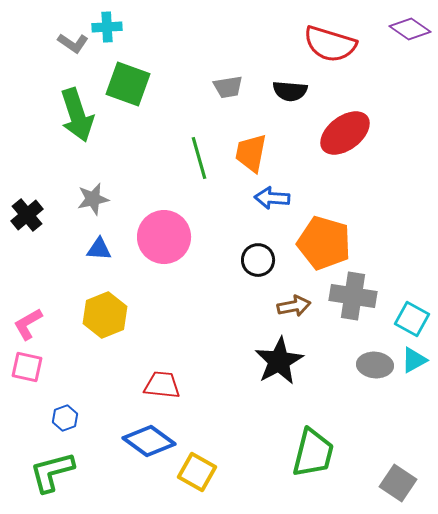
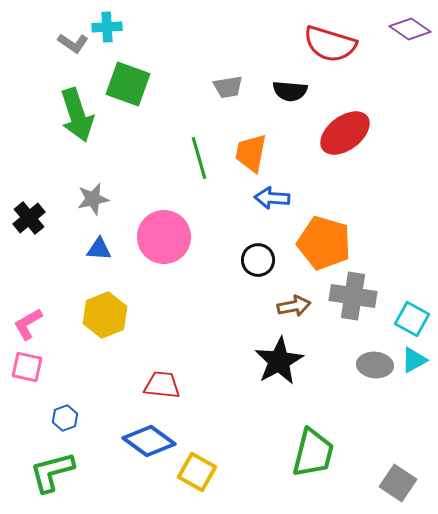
black cross: moved 2 px right, 3 px down
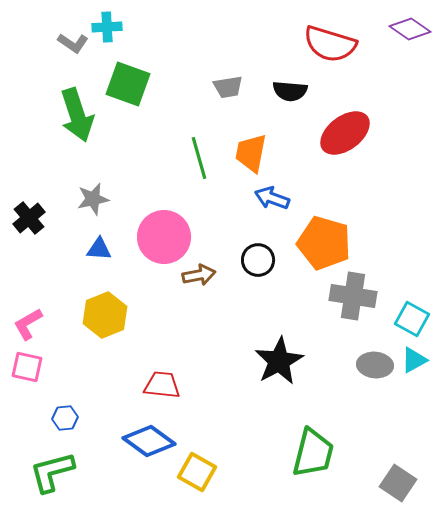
blue arrow: rotated 16 degrees clockwise
brown arrow: moved 95 px left, 31 px up
blue hexagon: rotated 15 degrees clockwise
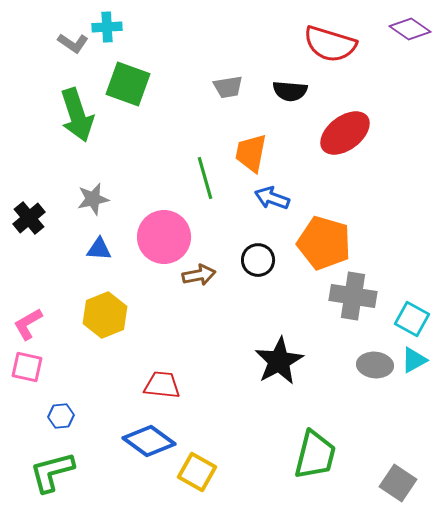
green line: moved 6 px right, 20 px down
blue hexagon: moved 4 px left, 2 px up
green trapezoid: moved 2 px right, 2 px down
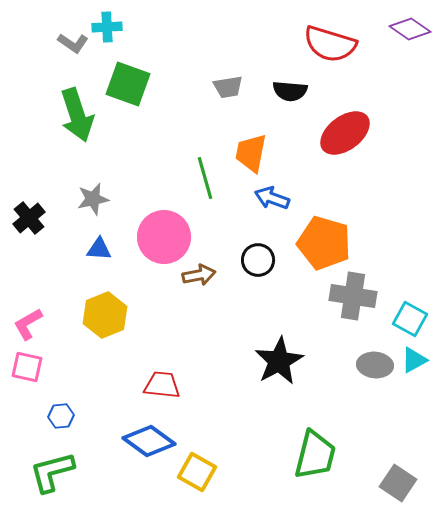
cyan square: moved 2 px left
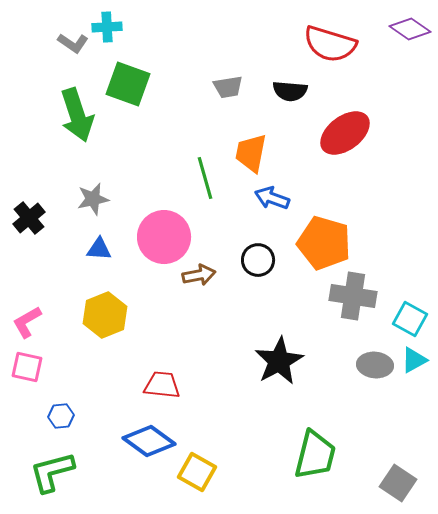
pink L-shape: moved 1 px left, 2 px up
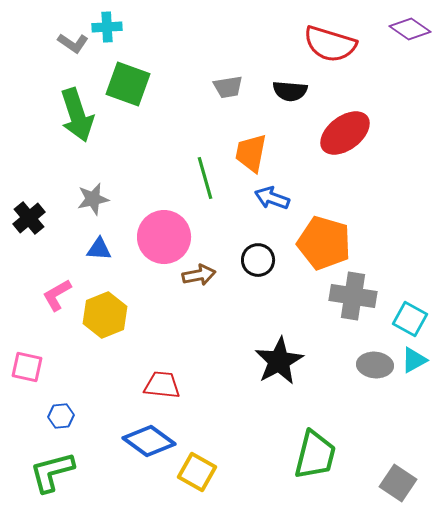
pink L-shape: moved 30 px right, 27 px up
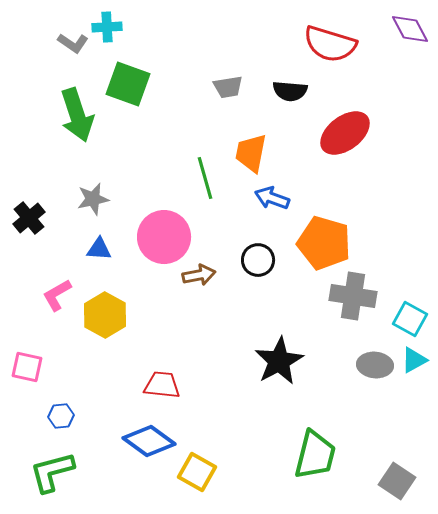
purple diamond: rotated 27 degrees clockwise
yellow hexagon: rotated 9 degrees counterclockwise
gray square: moved 1 px left, 2 px up
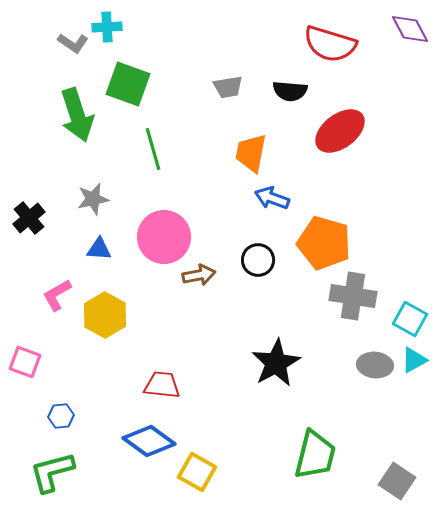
red ellipse: moved 5 px left, 2 px up
green line: moved 52 px left, 29 px up
black star: moved 3 px left, 2 px down
pink square: moved 2 px left, 5 px up; rotated 8 degrees clockwise
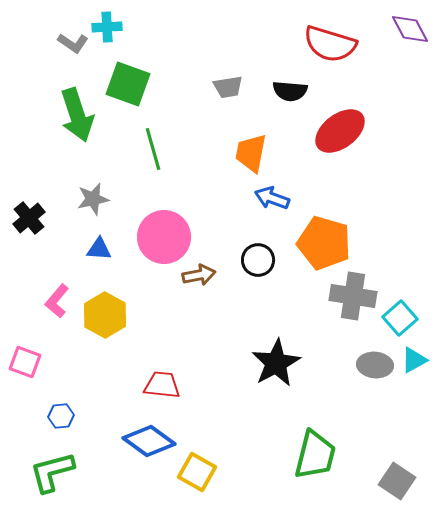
pink L-shape: moved 6 px down; rotated 20 degrees counterclockwise
cyan square: moved 10 px left, 1 px up; rotated 20 degrees clockwise
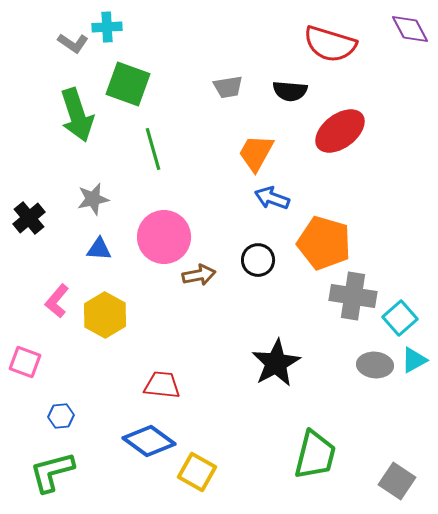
orange trapezoid: moved 5 px right; rotated 18 degrees clockwise
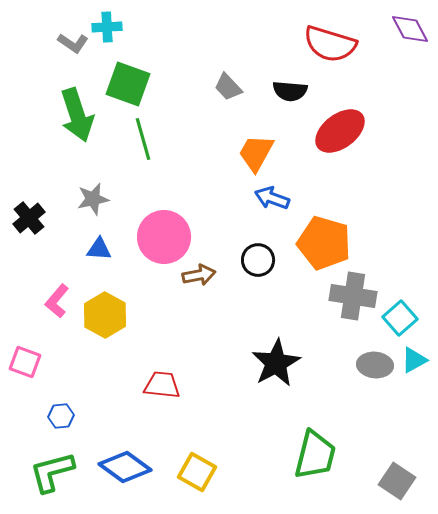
gray trapezoid: rotated 56 degrees clockwise
green line: moved 10 px left, 10 px up
blue diamond: moved 24 px left, 26 px down
